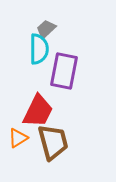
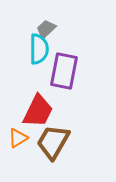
brown trapezoid: rotated 135 degrees counterclockwise
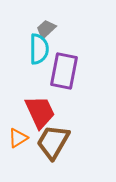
red trapezoid: moved 2 px right, 1 px down; rotated 51 degrees counterclockwise
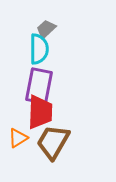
purple rectangle: moved 25 px left, 15 px down
red trapezoid: rotated 27 degrees clockwise
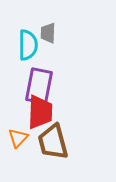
gray trapezoid: moved 2 px right, 4 px down; rotated 45 degrees counterclockwise
cyan semicircle: moved 11 px left, 4 px up
orange triangle: rotated 15 degrees counterclockwise
brown trapezoid: rotated 45 degrees counterclockwise
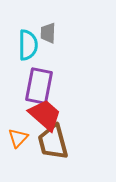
red trapezoid: moved 5 px right, 3 px down; rotated 51 degrees counterclockwise
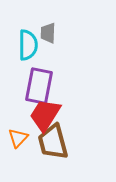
red trapezoid: rotated 99 degrees counterclockwise
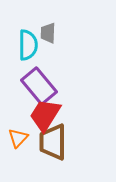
purple rectangle: rotated 51 degrees counterclockwise
brown trapezoid: rotated 15 degrees clockwise
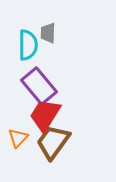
brown trapezoid: rotated 36 degrees clockwise
